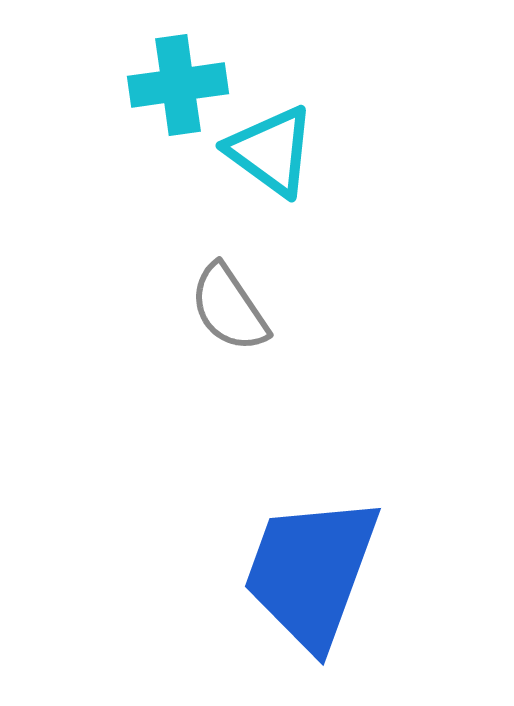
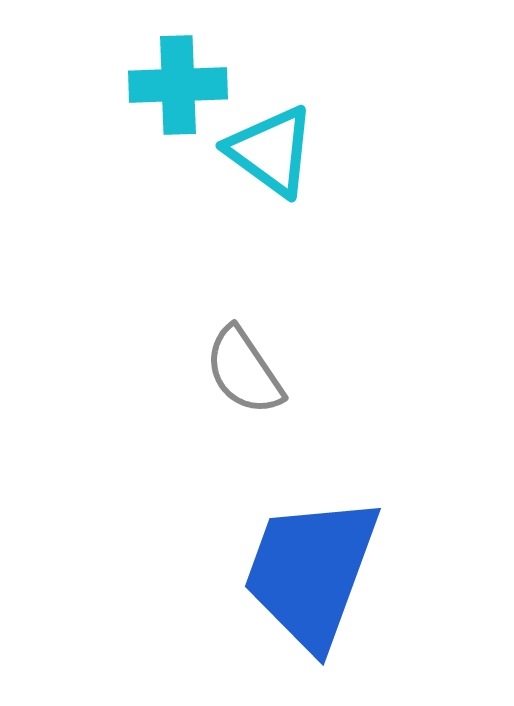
cyan cross: rotated 6 degrees clockwise
gray semicircle: moved 15 px right, 63 px down
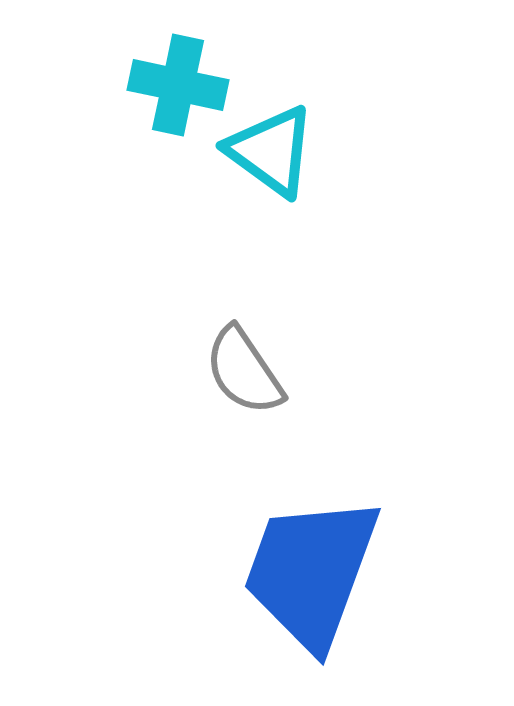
cyan cross: rotated 14 degrees clockwise
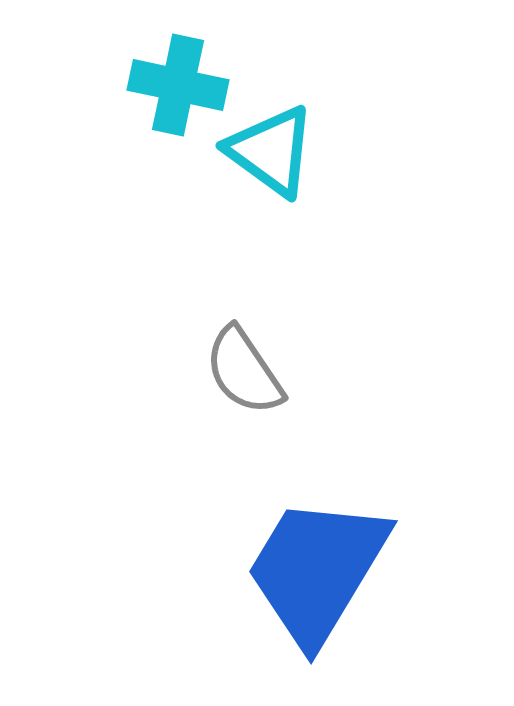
blue trapezoid: moved 6 px right, 2 px up; rotated 11 degrees clockwise
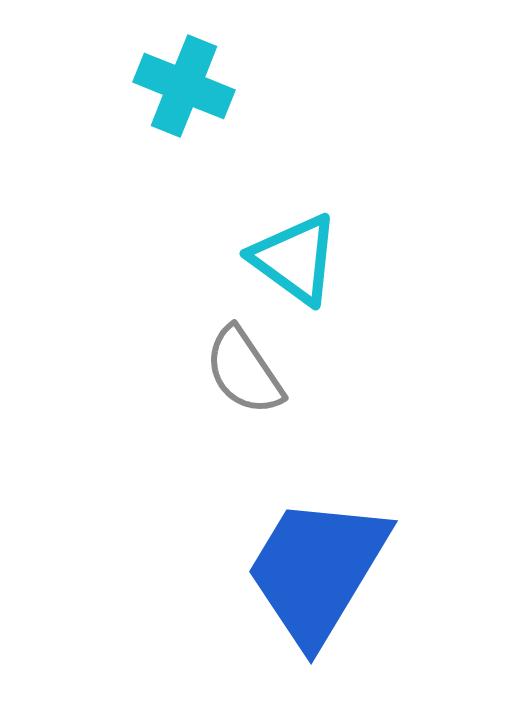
cyan cross: moved 6 px right, 1 px down; rotated 10 degrees clockwise
cyan triangle: moved 24 px right, 108 px down
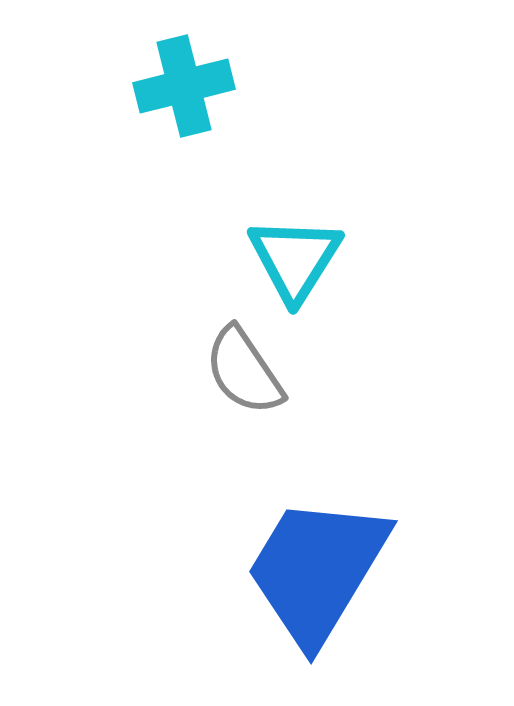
cyan cross: rotated 36 degrees counterclockwise
cyan triangle: rotated 26 degrees clockwise
